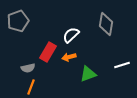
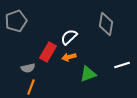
gray pentagon: moved 2 px left
white semicircle: moved 2 px left, 2 px down
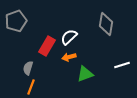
red rectangle: moved 1 px left, 6 px up
gray semicircle: rotated 120 degrees clockwise
green triangle: moved 3 px left
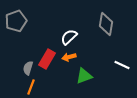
red rectangle: moved 13 px down
white line: rotated 42 degrees clockwise
green triangle: moved 1 px left, 2 px down
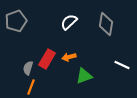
white semicircle: moved 15 px up
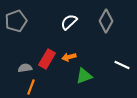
gray diamond: moved 3 px up; rotated 20 degrees clockwise
gray semicircle: moved 3 px left; rotated 64 degrees clockwise
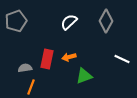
red rectangle: rotated 18 degrees counterclockwise
white line: moved 6 px up
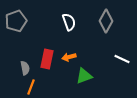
white semicircle: rotated 114 degrees clockwise
gray semicircle: rotated 88 degrees clockwise
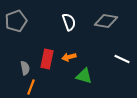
gray diamond: rotated 70 degrees clockwise
green triangle: rotated 36 degrees clockwise
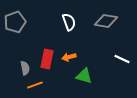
gray pentagon: moved 1 px left, 1 px down
orange line: moved 4 px right, 2 px up; rotated 49 degrees clockwise
